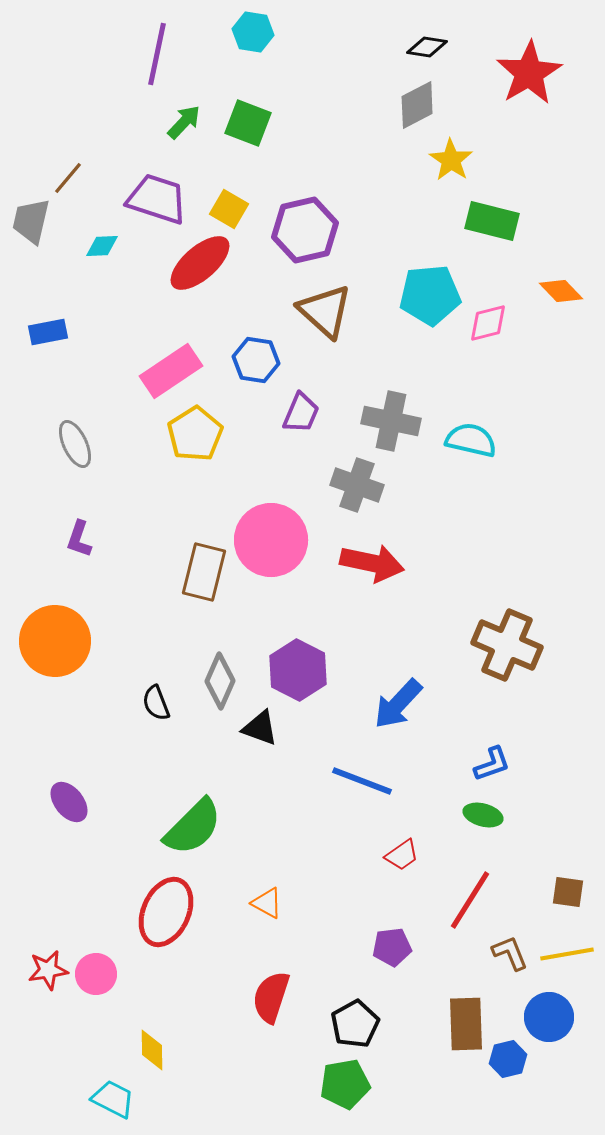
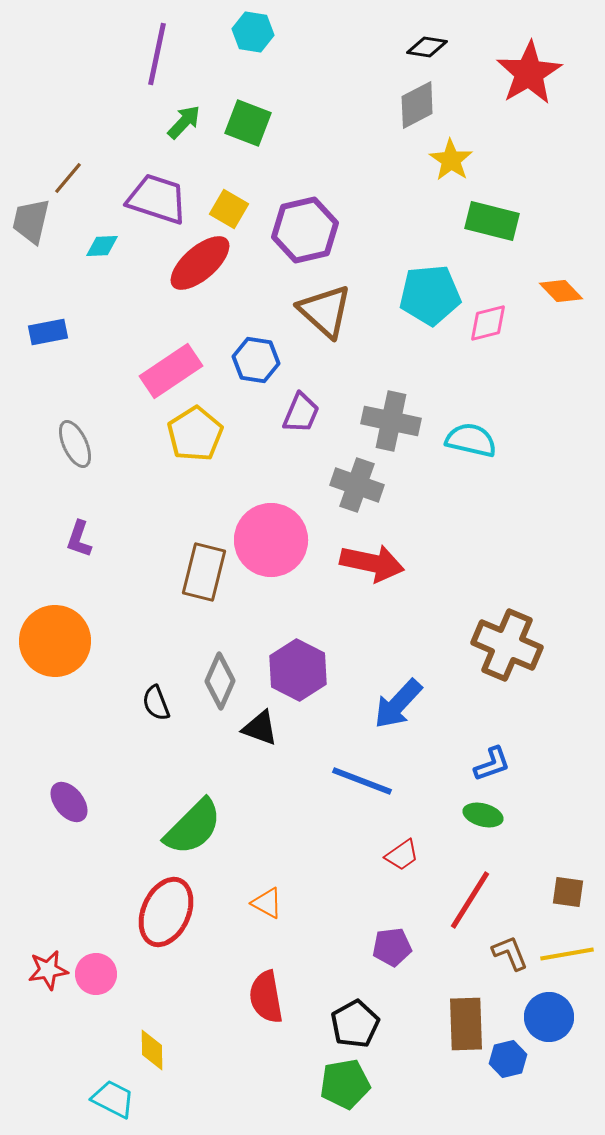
red semicircle at (271, 997): moved 5 px left; rotated 28 degrees counterclockwise
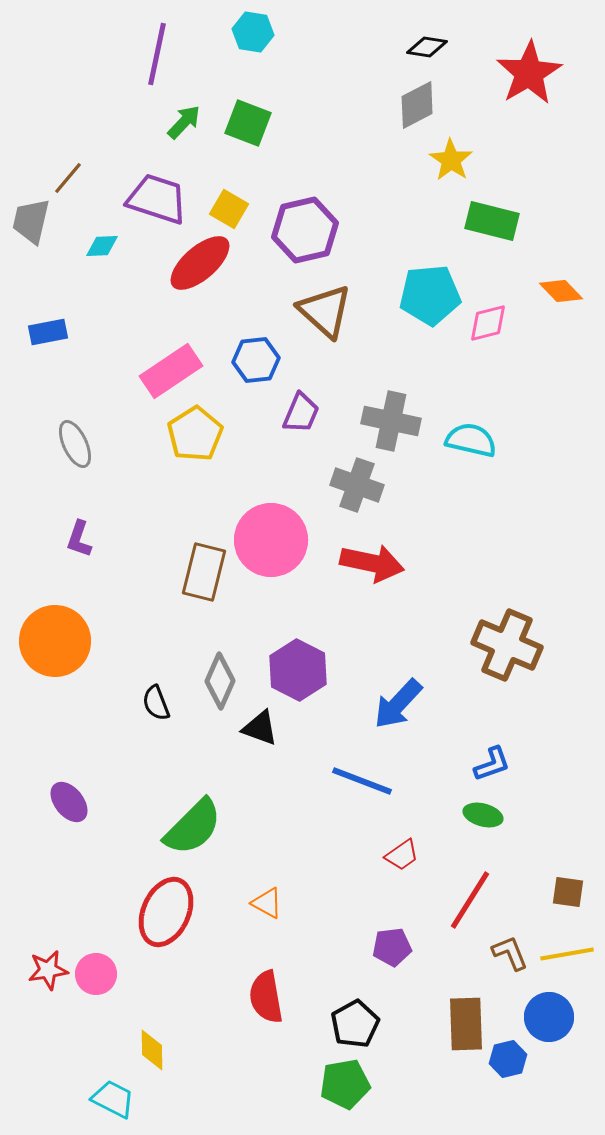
blue hexagon at (256, 360): rotated 15 degrees counterclockwise
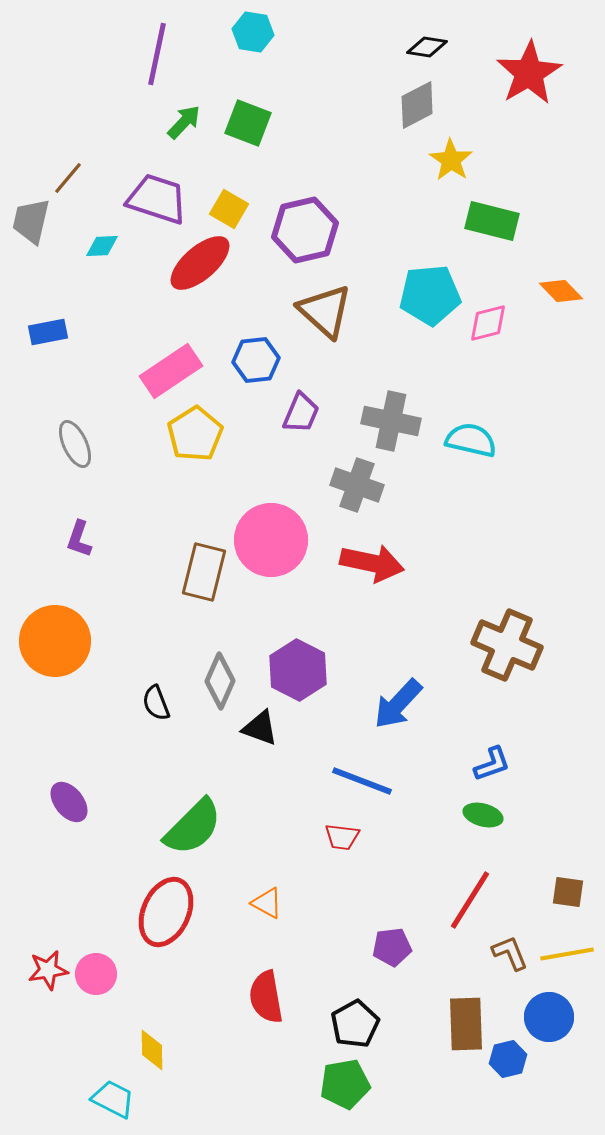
red trapezoid at (402, 855): moved 60 px left, 18 px up; rotated 42 degrees clockwise
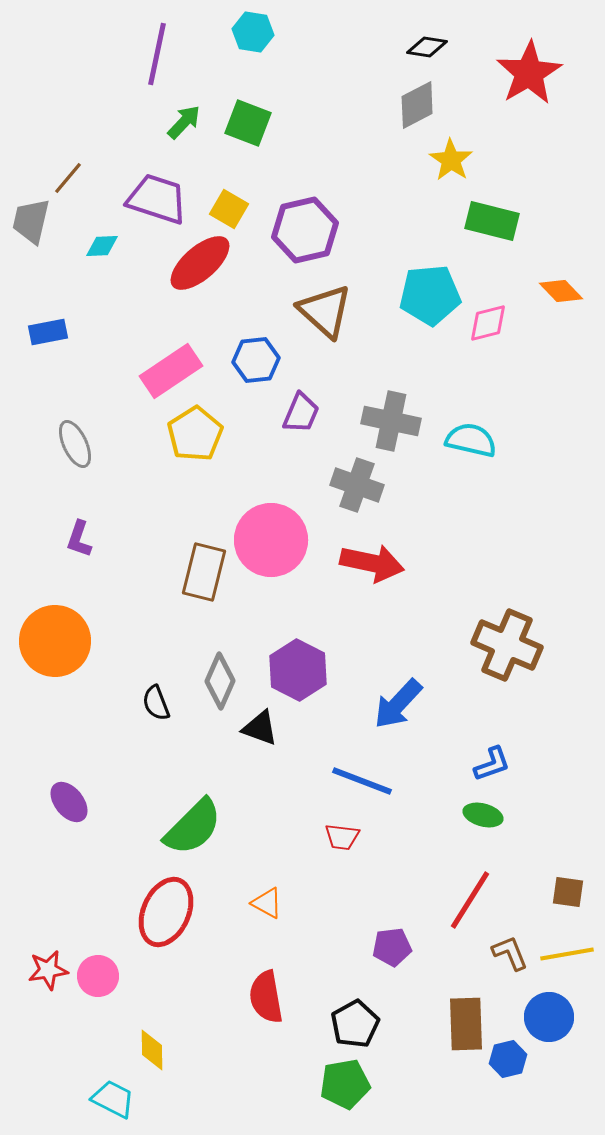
pink circle at (96, 974): moved 2 px right, 2 px down
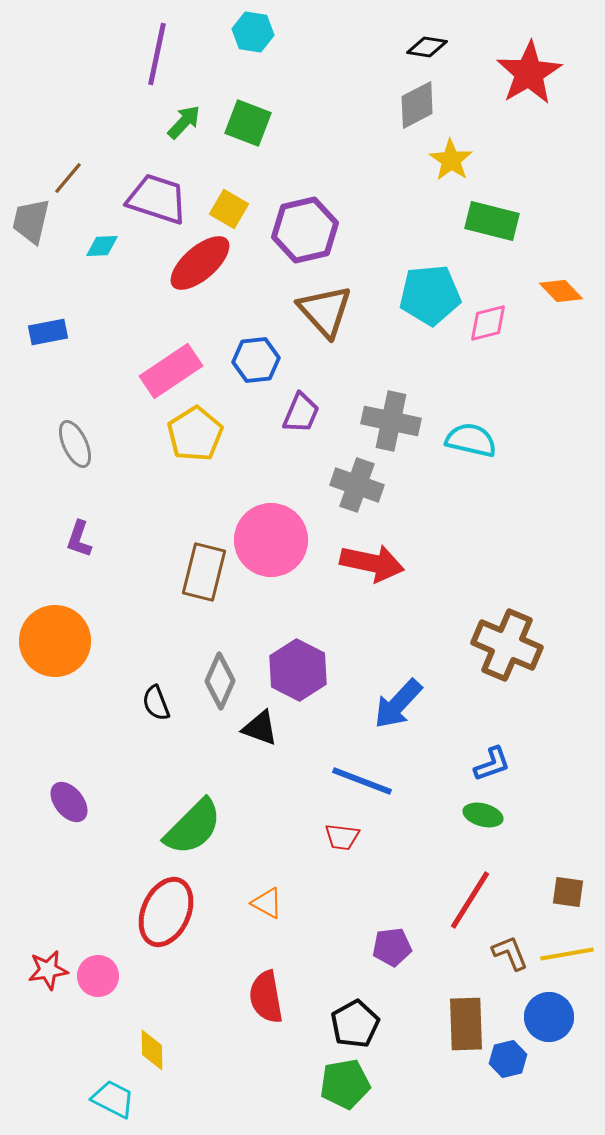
brown triangle at (325, 311): rotated 6 degrees clockwise
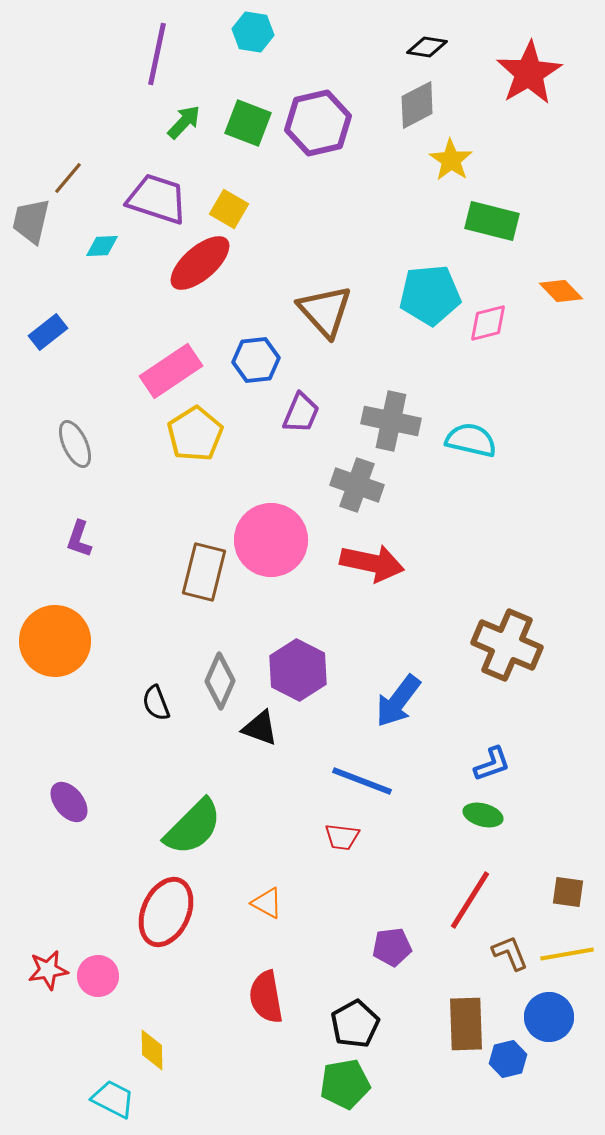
purple hexagon at (305, 230): moved 13 px right, 107 px up
blue rectangle at (48, 332): rotated 27 degrees counterclockwise
blue arrow at (398, 704): moved 3 px up; rotated 6 degrees counterclockwise
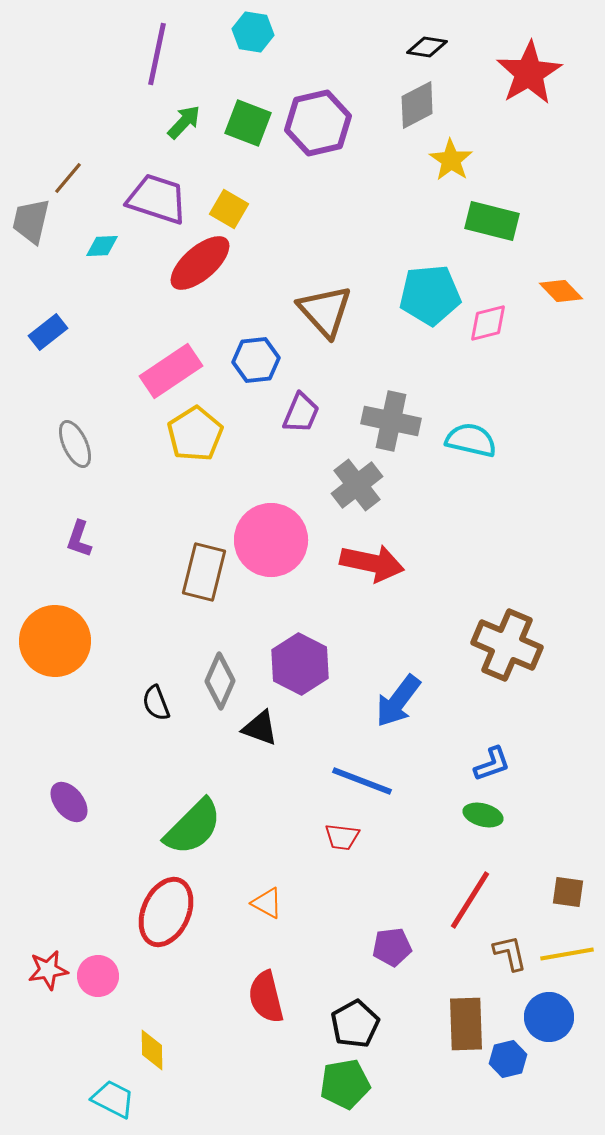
gray cross at (357, 485): rotated 33 degrees clockwise
purple hexagon at (298, 670): moved 2 px right, 6 px up
brown L-shape at (510, 953): rotated 9 degrees clockwise
red semicircle at (266, 997): rotated 4 degrees counterclockwise
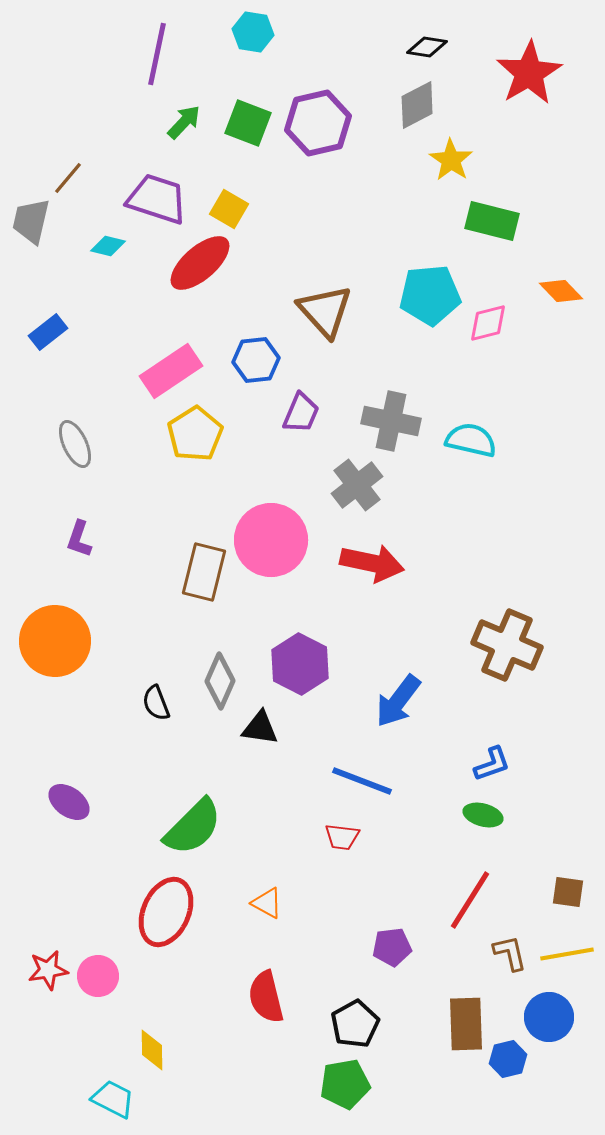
cyan diamond at (102, 246): moved 6 px right; rotated 16 degrees clockwise
black triangle at (260, 728): rotated 12 degrees counterclockwise
purple ellipse at (69, 802): rotated 15 degrees counterclockwise
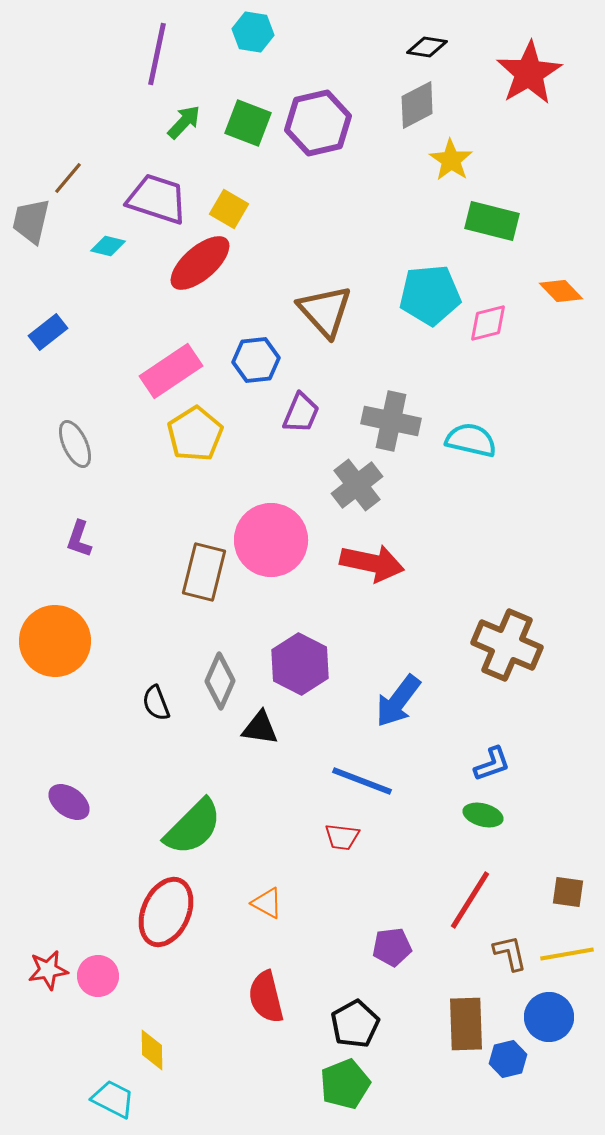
green pentagon at (345, 1084): rotated 12 degrees counterclockwise
